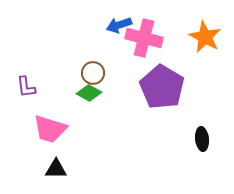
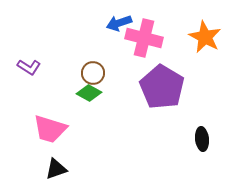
blue arrow: moved 2 px up
purple L-shape: moved 3 px right, 20 px up; rotated 50 degrees counterclockwise
black triangle: rotated 20 degrees counterclockwise
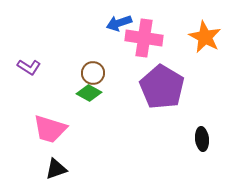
pink cross: rotated 6 degrees counterclockwise
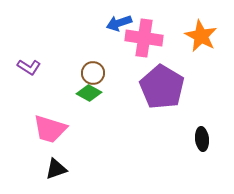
orange star: moved 4 px left, 1 px up
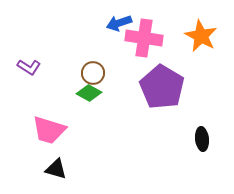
pink trapezoid: moved 1 px left, 1 px down
black triangle: rotated 35 degrees clockwise
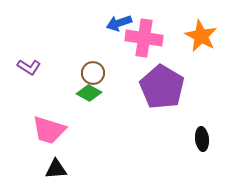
black triangle: rotated 20 degrees counterclockwise
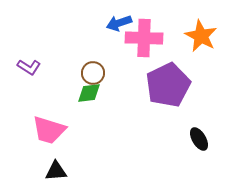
pink cross: rotated 6 degrees counterclockwise
purple pentagon: moved 6 px right, 2 px up; rotated 15 degrees clockwise
green diamond: rotated 35 degrees counterclockwise
black ellipse: moved 3 px left; rotated 25 degrees counterclockwise
black triangle: moved 2 px down
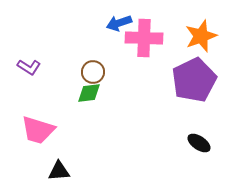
orange star: rotated 24 degrees clockwise
brown circle: moved 1 px up
purple pentagon: moved 26 px right, 5 px up
pink trapezoid: moved 11 px left
black ellipse: moved 4 px down; rotated 25 degrees counterclockwise
black triangle: moved 3 px right
